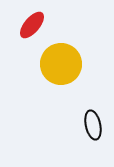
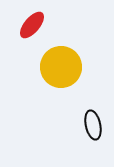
yellow circle: moved 3 px down
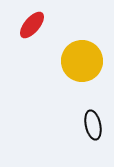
yellow circle: moved 21 px right, 6 px up
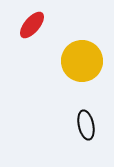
black ellipse: moved 7 px left
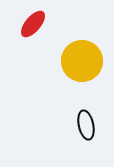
red ellipse: moved 1 px right, 1 px up
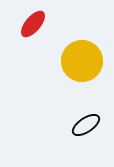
black ellipse: rotated 68 degrees clockwise
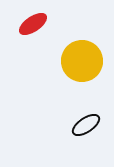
red ellipse: rotated 16 degrees clockwise
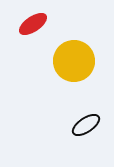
yellow circle: moved 8 px left
